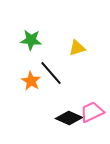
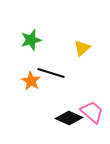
green star: rotated 20 degrees counterclockwise
yellow triangle: moved 5 px right; rotated 24 degrees counterclockwise
black line: rotated 32 degrees counterclockwise
pink trapezoid: rotated 65 degrees clockwise
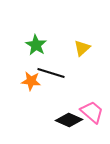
green star: moved 5 px right, 5 px down; rotated 25 degrees counterclockwise
orange star: rotated 24 degrees counterclockwise
black diamond: moved 2 px down
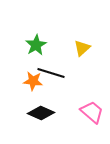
green star: rotated 10 degrees clockwise
orange star: moved 2 px right
black diamond: moved 28 px left, 7 px up
